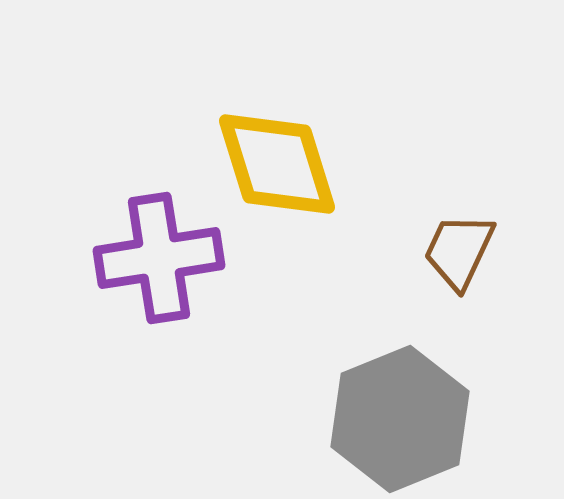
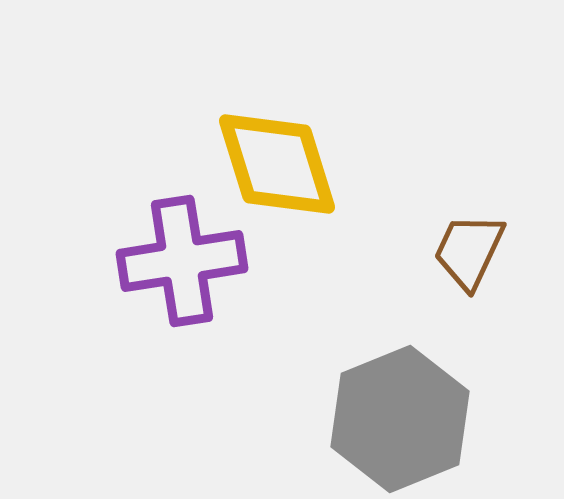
brown trapezoid: moved 10 px right
purple cross: moved 23 px right, 3 px down
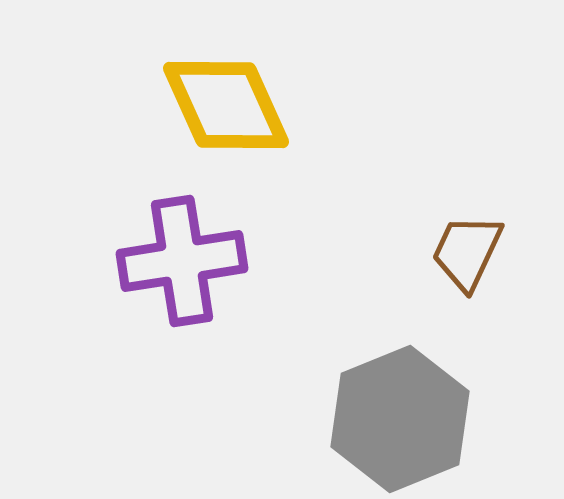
yellow diamond: moved 51 px left, 59 px up; rotated 7 degrees counterclockwise
brown trapezoid: moved 2 px left, 1 px down
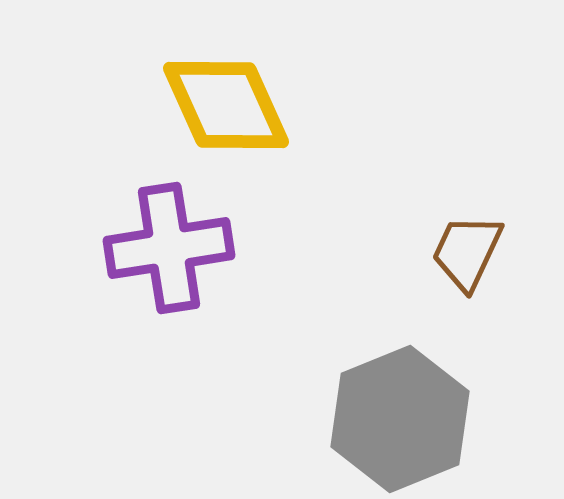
purple cross: moved 13 px left, 13 px up
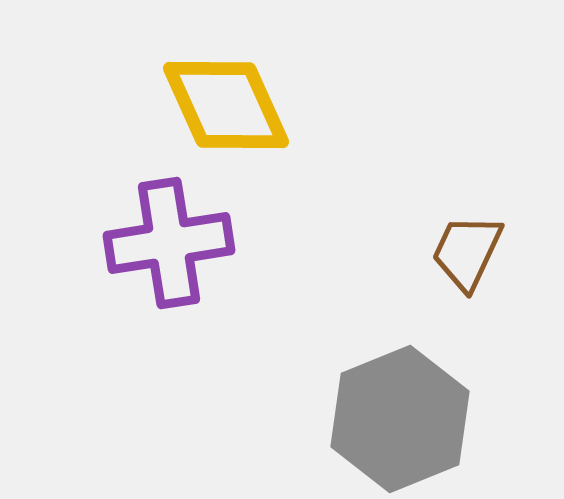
purple cross: moved 5 px up
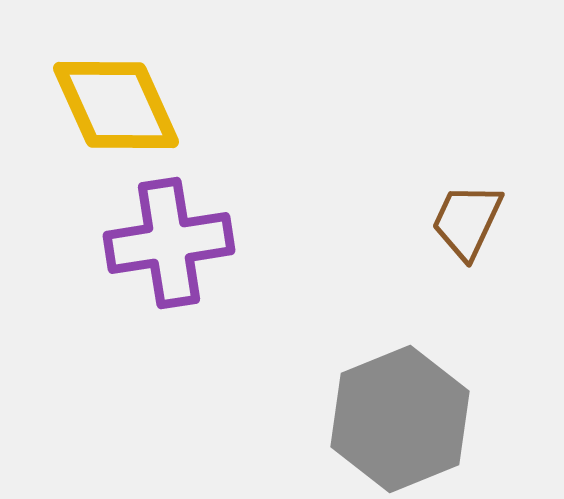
yellow diamond: moved 110 px left
brown trapezoid: moved 31 px up
